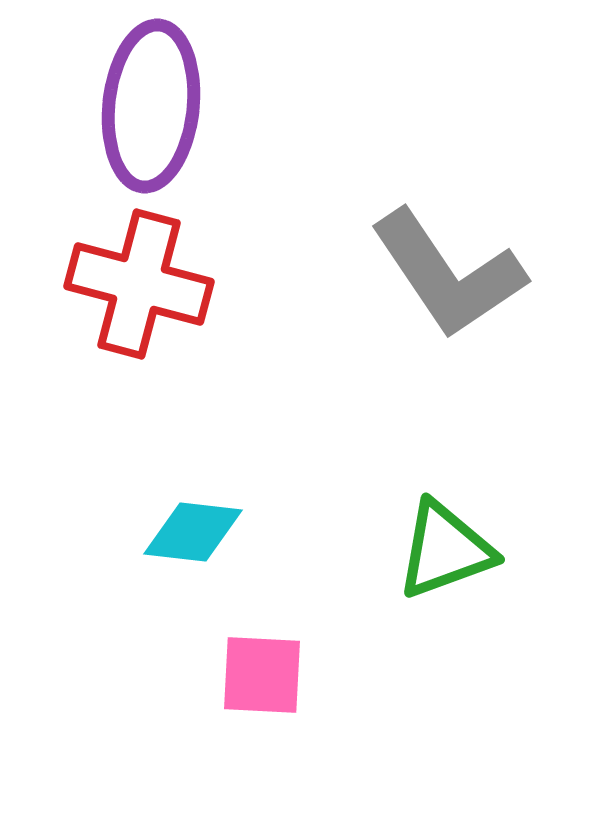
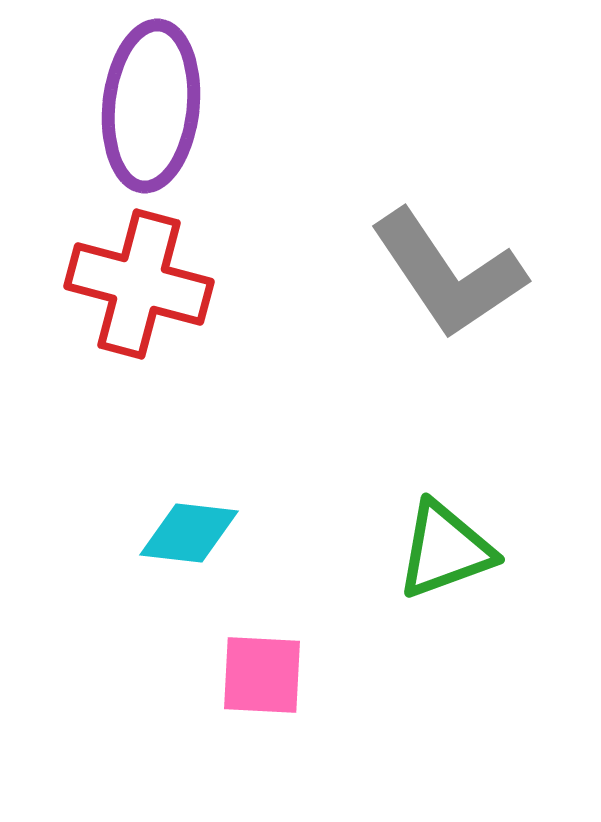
cyan diamond: moved 4 px left, 1 px down
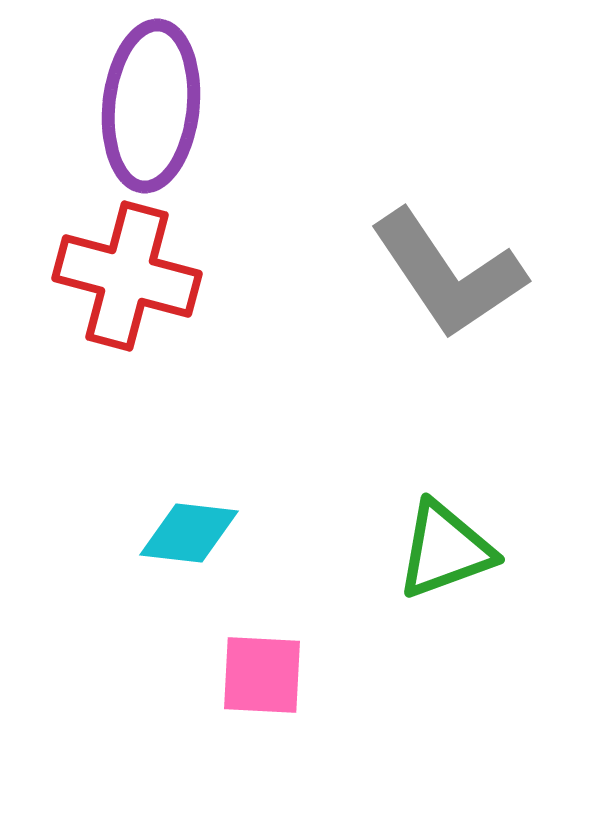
red cross: moved 12 px left, 8 px up
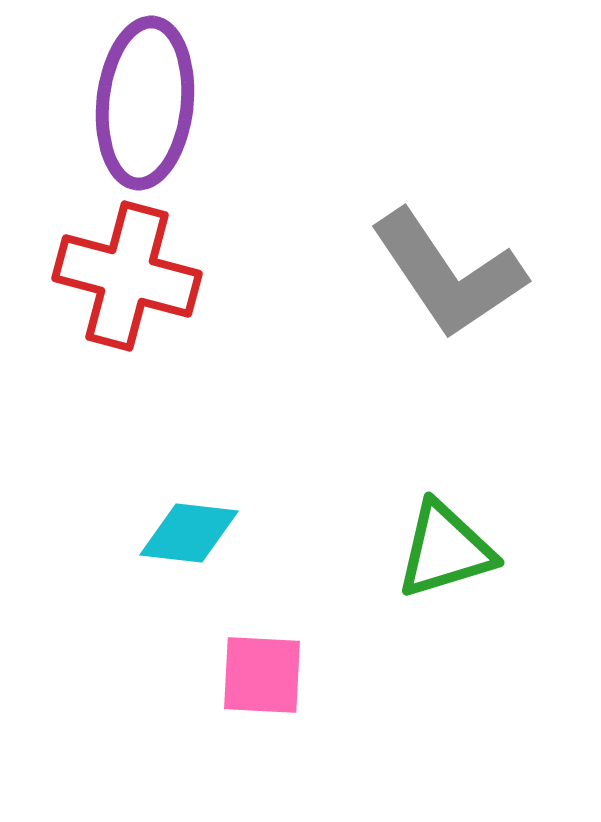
purple ellipse: moved 6 px left, 3 px up
green triangle: rotated 3 degrees clockwise
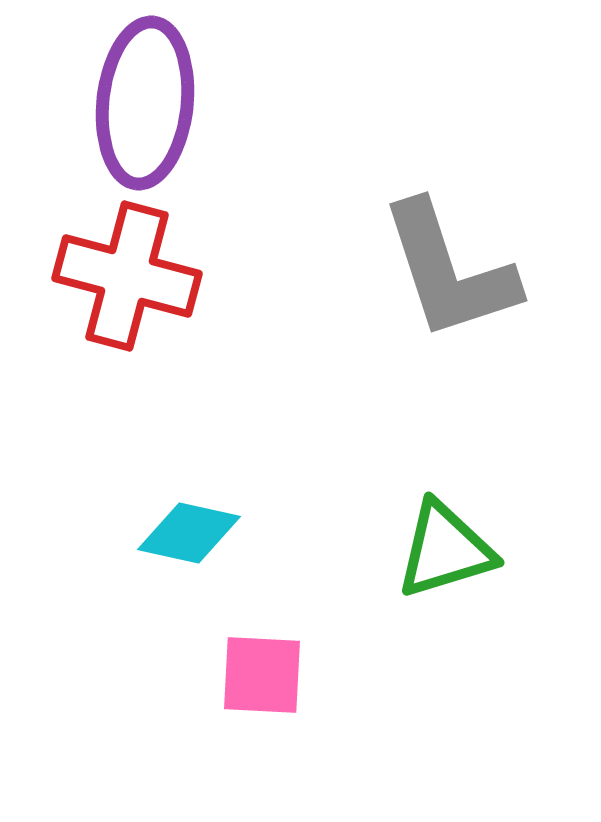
gray L-shape: moved 1 px right, 3 px up; rotated 16 degrees clockwise
cyan diamond: rotated 6 degrees clockwise
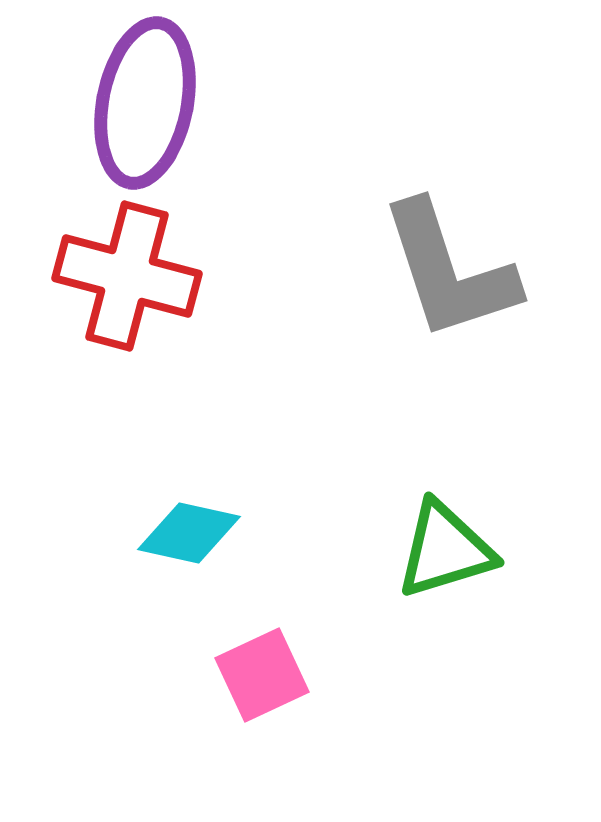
purple ellipse: rotated 5 degrees clockwise
pink square: rotated 28 degrees counterclockwise
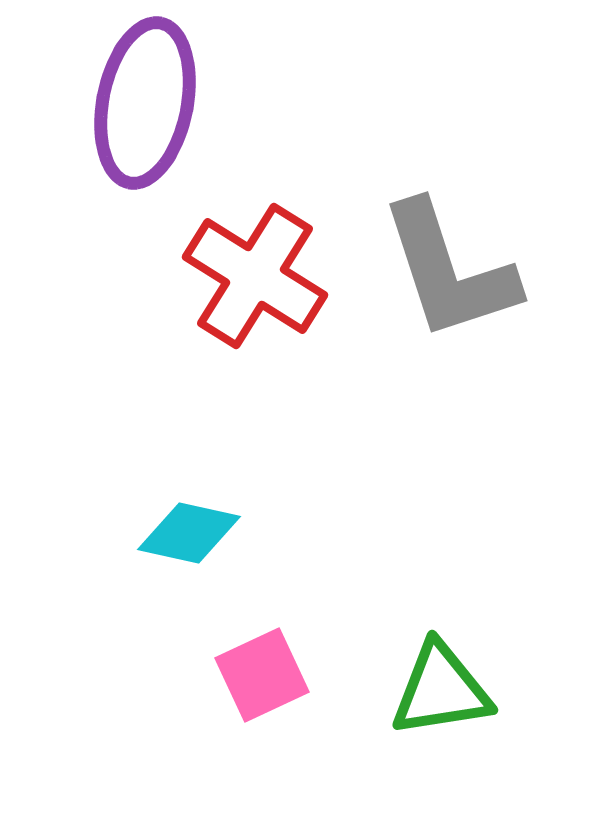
red cross: moved 128 px right; rotated 17 degrees clockwise
green triangle: moved 4 px left, 140 px down; rotated 8 degrees clockwise
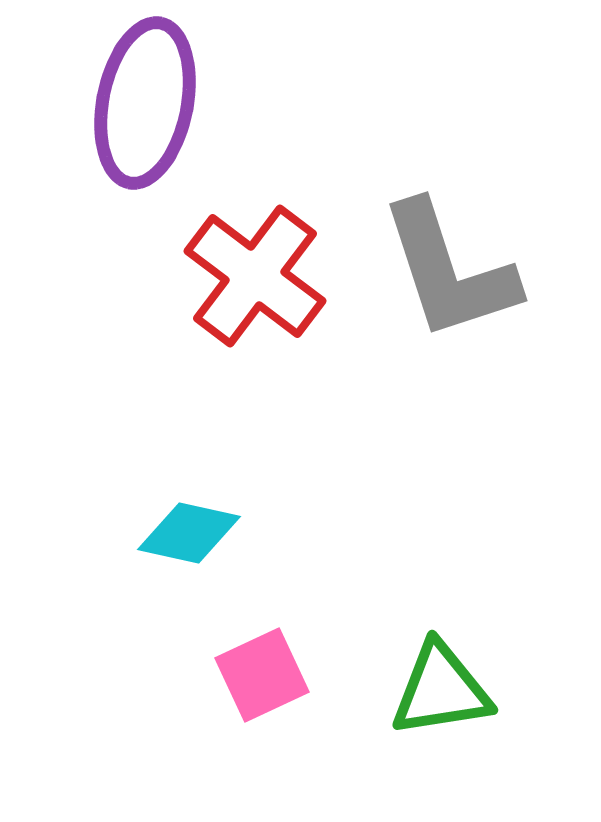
red cross: rotated 5 degrees clockwise
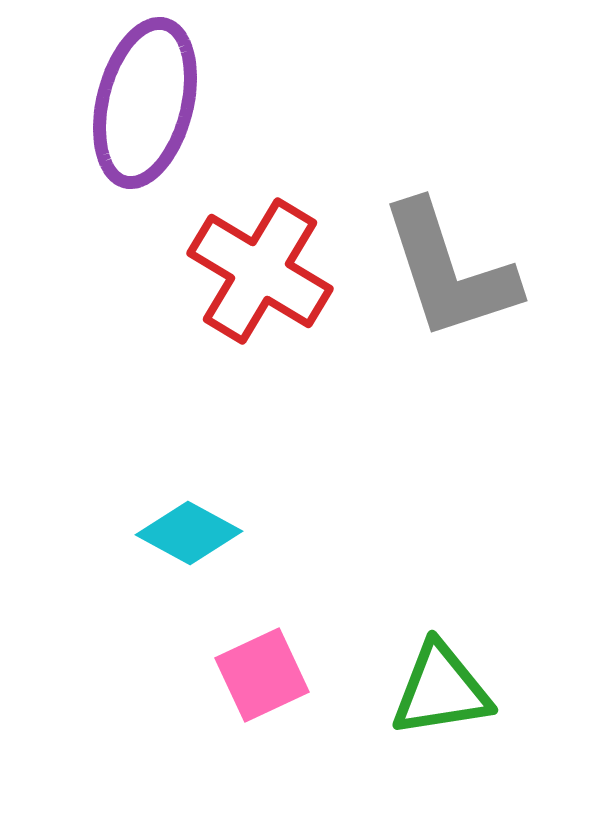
purple ellipse: rotated 3 degrees clockwise
red cross: moved 5 px right, 5 px up; rotated 6 degrees counterclockwise
cyan diamond: rotated 16 degrees clockwise
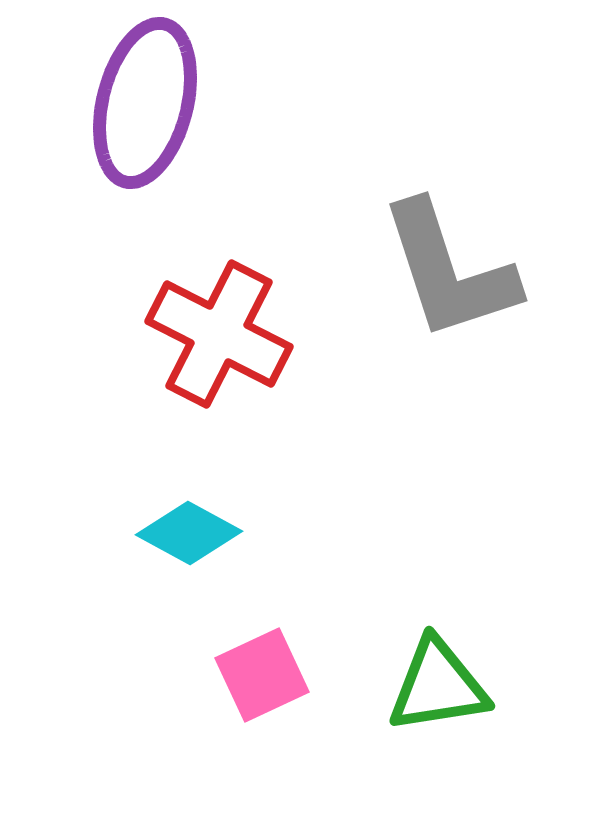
red cross: moved 41 px left, 63 px down; rotated 4 degrees counterclockwise
green triangle: moved 3 px left, 4 px up
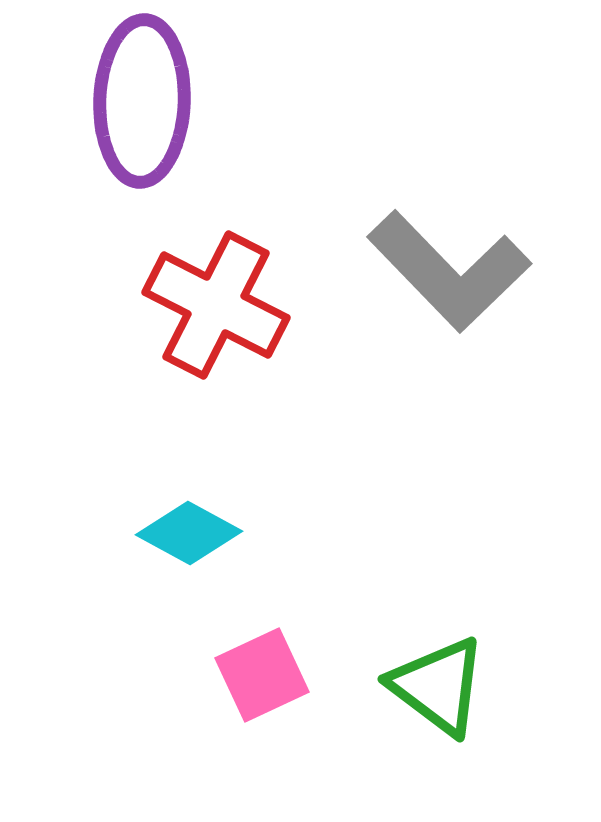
purple ellipse: moved 3 px left, 2 px up; rotated 12 degrees counterclockwise
gray L-shape: rotated 26 degrees counterclockwise
red cross: moved 3 px left, 29 px up
green triangle: rotated 46 degrees clockwise
